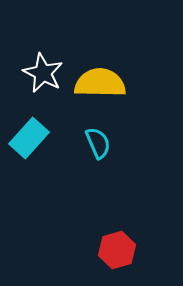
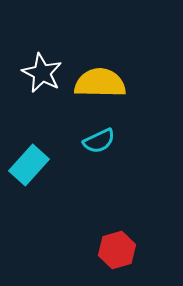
white star: moved 1 px left
cyan rectangle: moved 27 px down
cyan semicircle: moved 1 px right, 2 px up; rotated 88 degrees clockwise
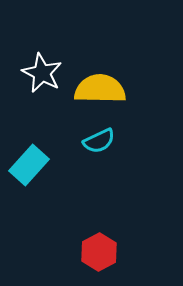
yellow semicircle: moved 6 px down
red hexagon: moved 18 px left, 2 px down; rotated 12 degrees counterclockwise
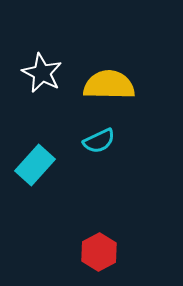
yellow semicircle: moved 9 px right, 4 px up
cyan rectangle: moved 6 px right
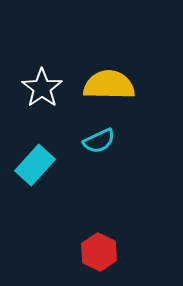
white star: moved 15 px down; rotated 9 degrees clockwise
red hexagon: rotated 6 degrees counterclockwise
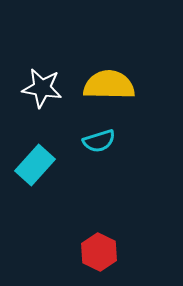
white star: rotated 27 degrees counterclockwise
cyan semicircle: rotated 8 degrees clockwise
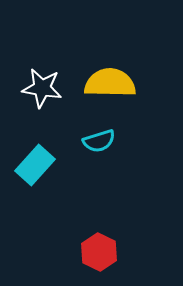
yellow semicircle: moved 1 px right, 2 px up
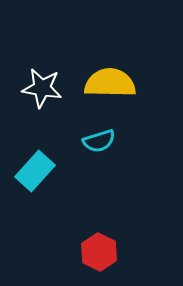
cyan rectangle: moved 6 px down
